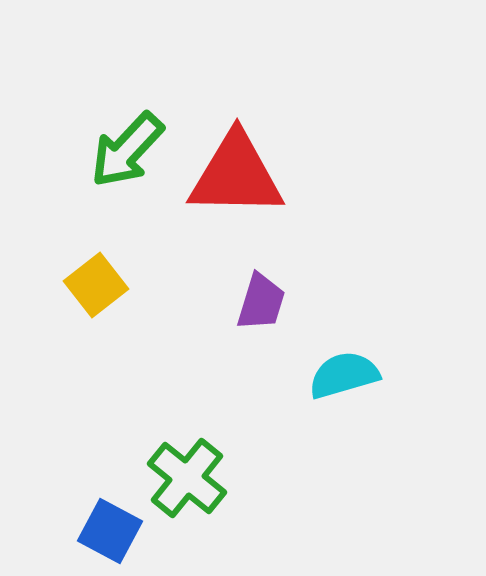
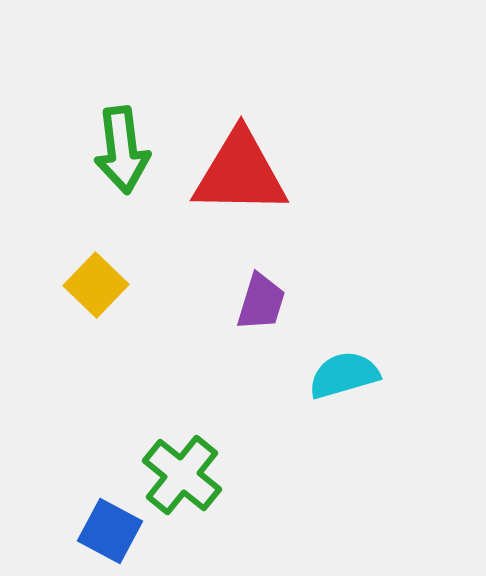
green arrow: moved 5 px left; rotated 50 degrees counterclockwise
red triangle: moved 4 px right, 2 px up
yellow square: rotated 8 degrees counterclockwise
green cross: moved 5 px left, 3 px up
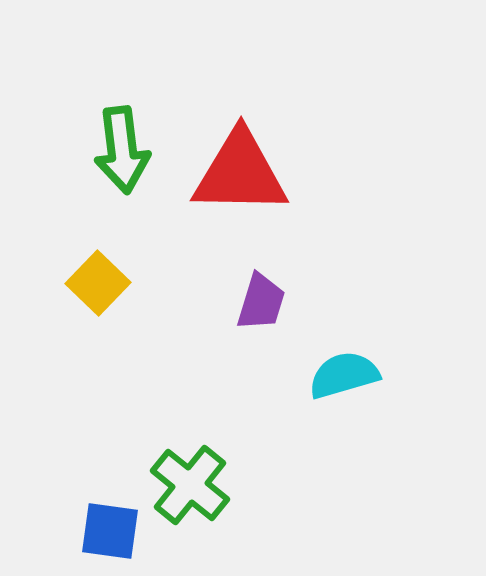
yellow square: moved 2 px right, 2 px up
green cross: moved 8 px right, 10 px down
blue square: rotated 20 degrees counterclockwise
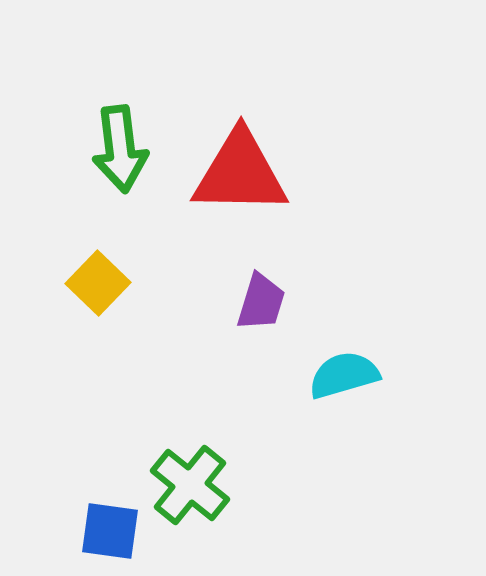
green arrow: moved 2 px left, 1 px up
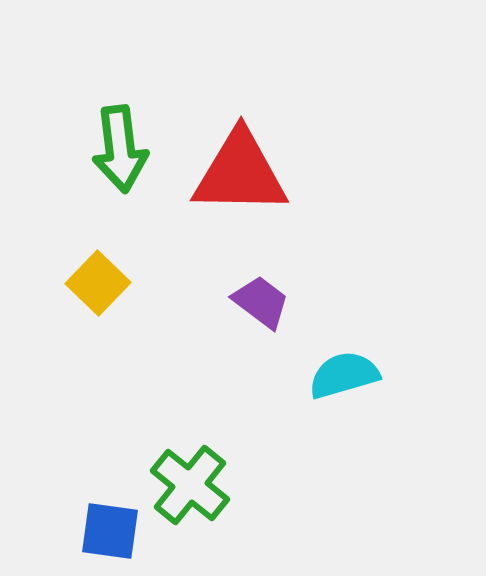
purple trapezoid: rotated 70 degrees counterclockwise
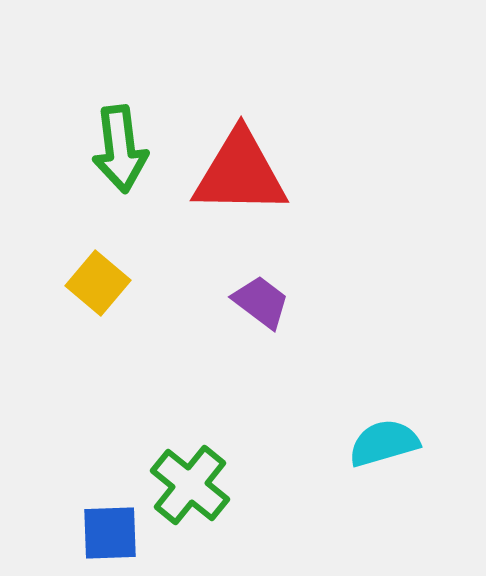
yellow square: rotated 4 degrees counterclockwise
cyan semicircle: moved 40 px right, 68 px down
blue square: moved 2 px down; rotated 10 degrees counterclockwise
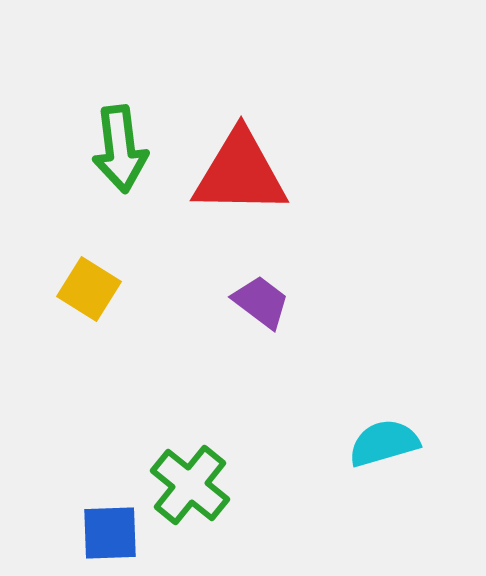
yellow square: moved 9 px left, 6 px down; rotated 8 degrees counterclockwise
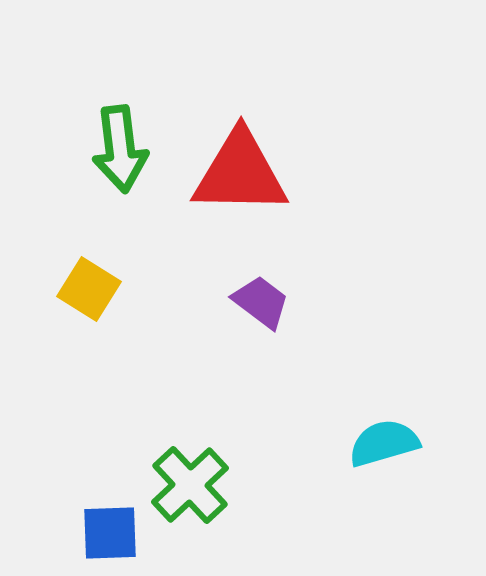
green cross: rotated 8 degrees clockwise
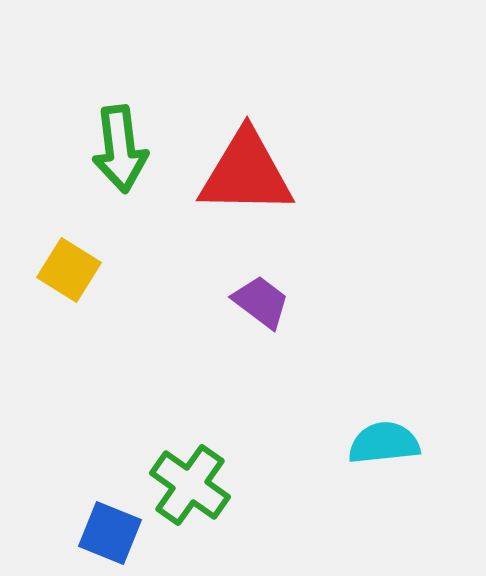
red triangle: moved 6 px right
yellow square: moved 20 px left, 19 px up
cyan semicircle: rotated 10 degrees clockwise
green cross: rotated 12 degrees counterclockwise
blue square: rotated 24 degrees clockwise
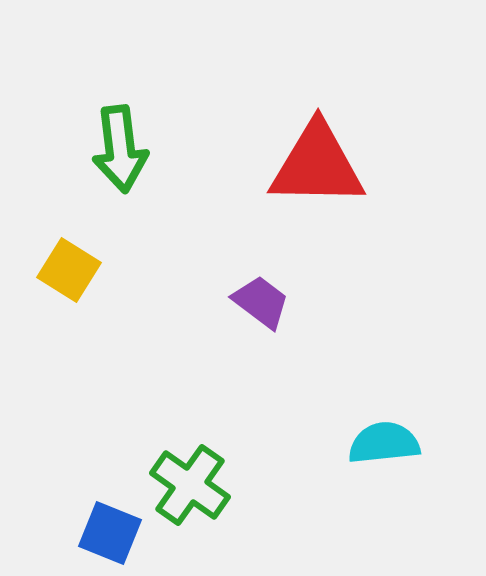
red triangle: moved 71 px right, 8 px up
